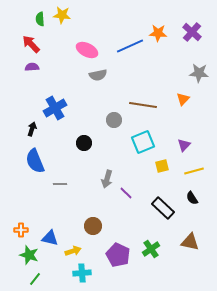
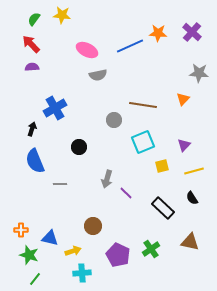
green semicircle: moved 6 px left; rotated 40 degrees clockwise
black circle: moved 5 px left, 4 px down
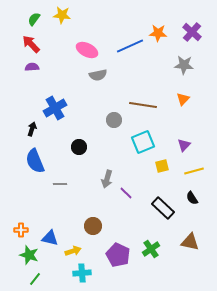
gray star: moved 15 px left, 8 px up
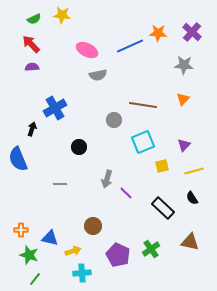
green semicircle: rotated 152 degrees counterclockwise
blue semicircle: moved 17 px left, 2 px up
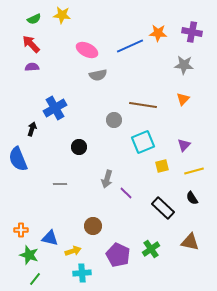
purple cross: rotated 30 degrees counterclockwise
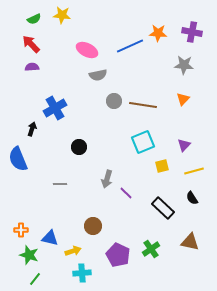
gray circle: moved 19 px up
